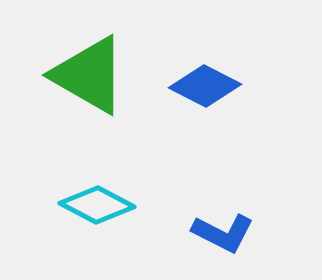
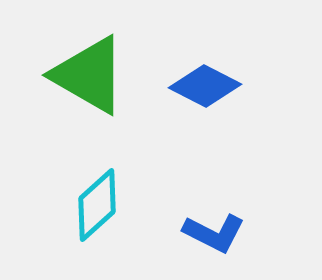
cyan diamond: rotated 70 degrees counterclockwise
blue L-shape: moved 9 px left
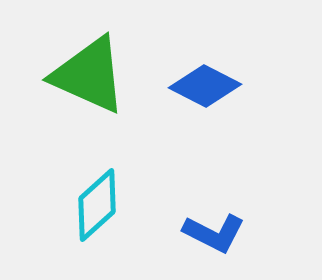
green triangle: rotated 6 degrees counterclockwise
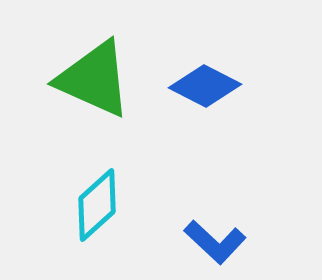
green triangle: moved 5 px right, 4 px down
blue L-shape: moved 1 px right, 9 px down; rotated 16 degrees clockwise
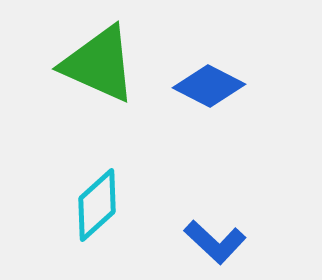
green triangle: moved 5 px right, 15 px up
blue diamond: moved 4 px right
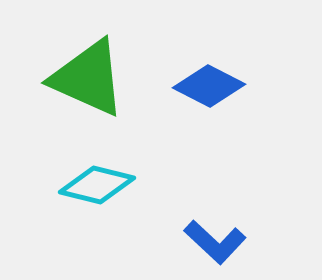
green triangle: moved 11 px left, 14 px down
cyan diamond: moved 20 px up; rotated 56 degrees clockwise
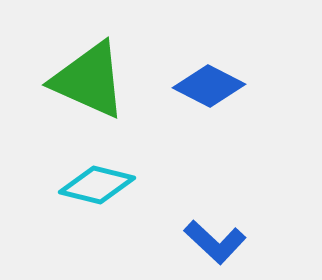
green triangle: moved 1 px right, 2 px down
